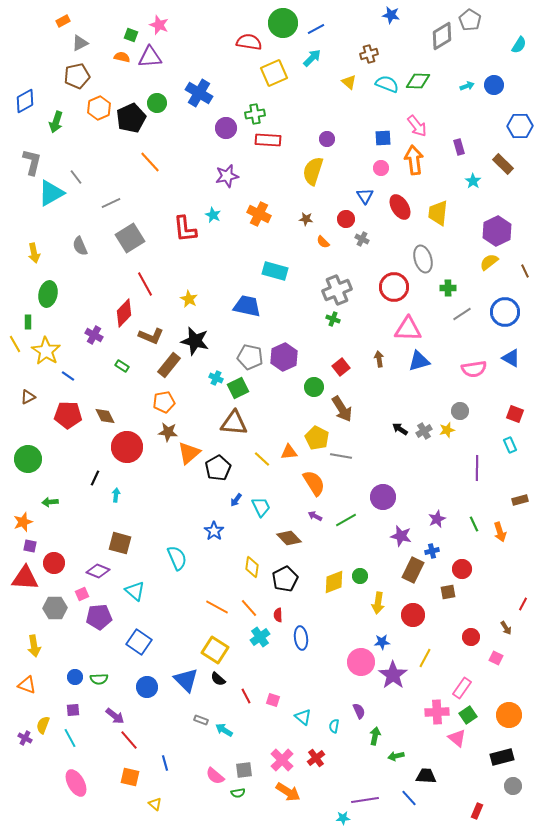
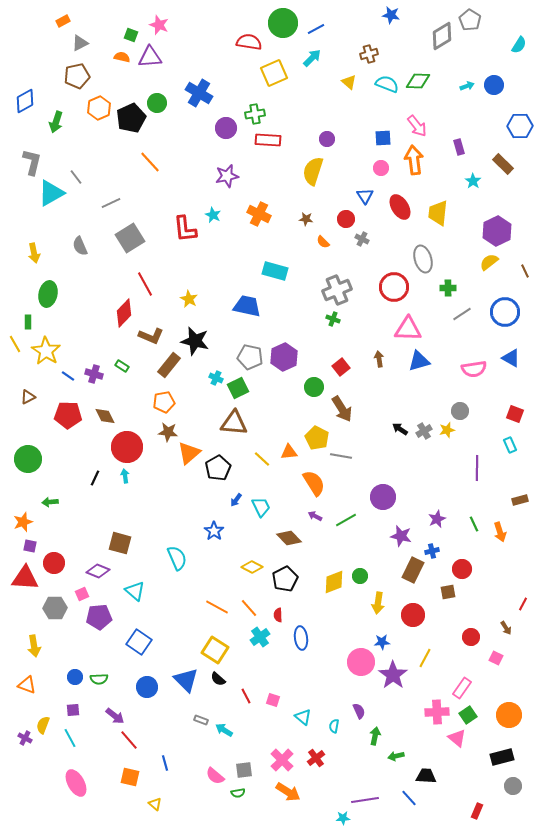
purple cross at (94, 335): moved 39 px down; rotated 12 degrees counterclockwise
cyan arrow at (116, 495): moved 9 px right, 19 px up; rotated 16 degrees counterclockwise
yellow diamond at (252, 567): rotated 70 degrees counterclockwise
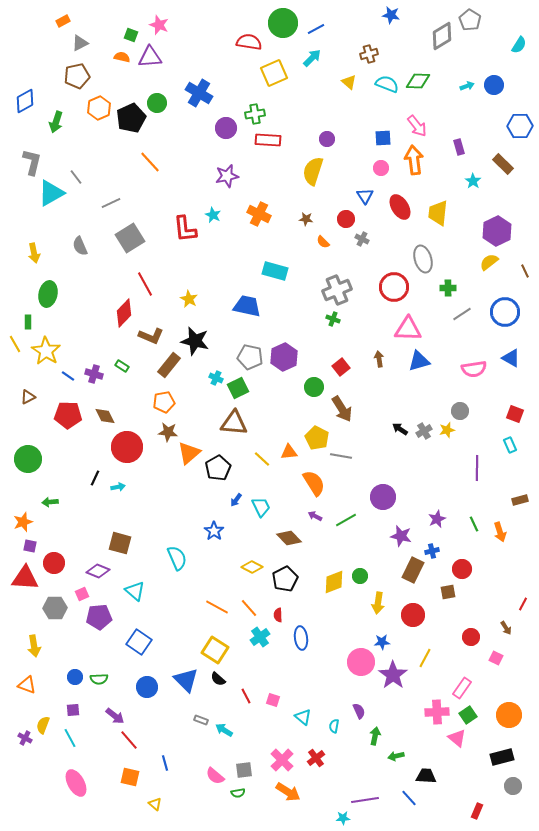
cyan arrow at (125, 476): moved 7 px left, 11 px down; rotated 88 degrees clockwise
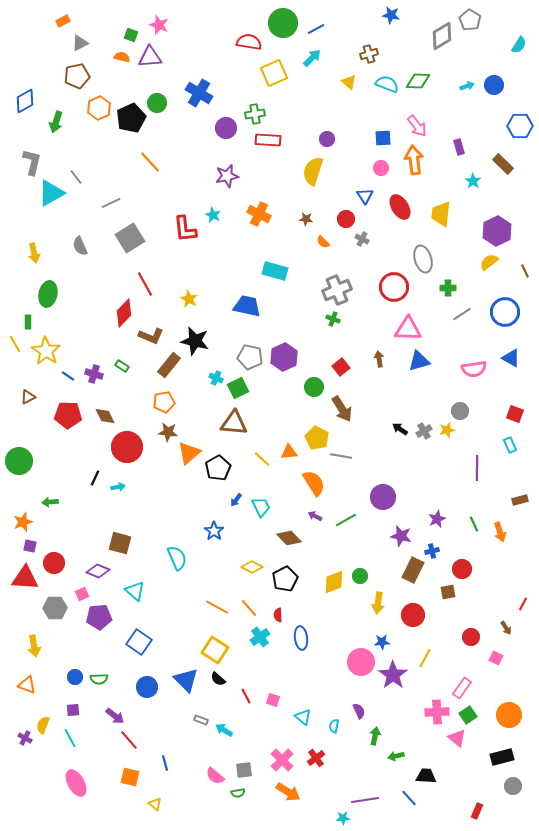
yellow trapezoid at (438, 213): moved 3 px right, 1 px down
green circle at (28, 459): moved 9 px left, 2 px down
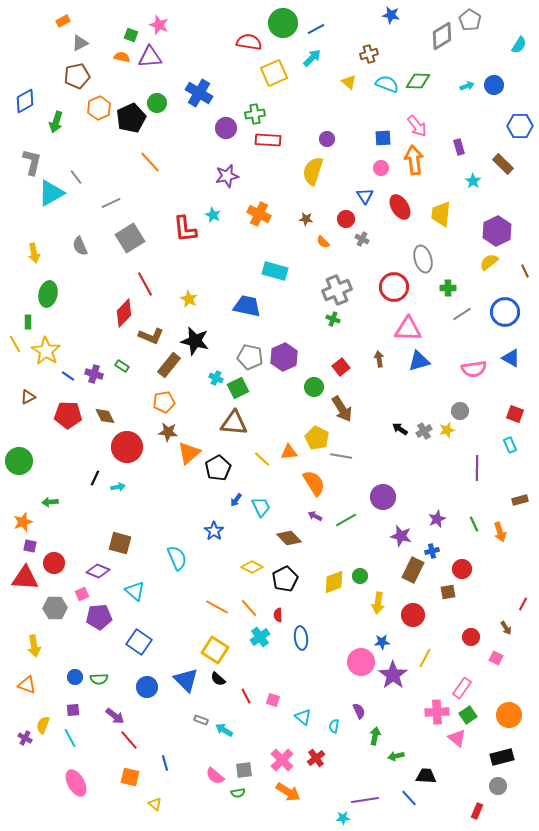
gray circle at (513, 786): moved 15 px left
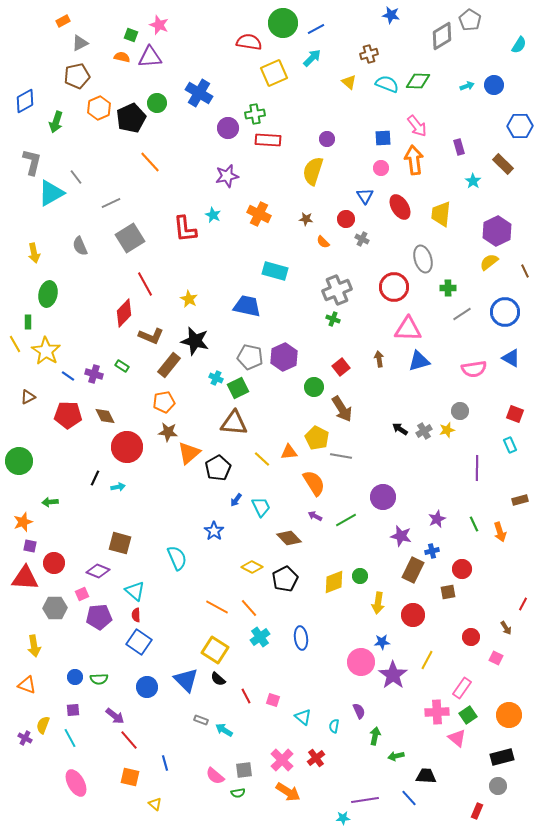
purple circle at (226, 128): moved 2 px right
red semicircle at (278, 615): moved 142 px left
yellow line at (425, 658): moved 2 px right, 2 px down
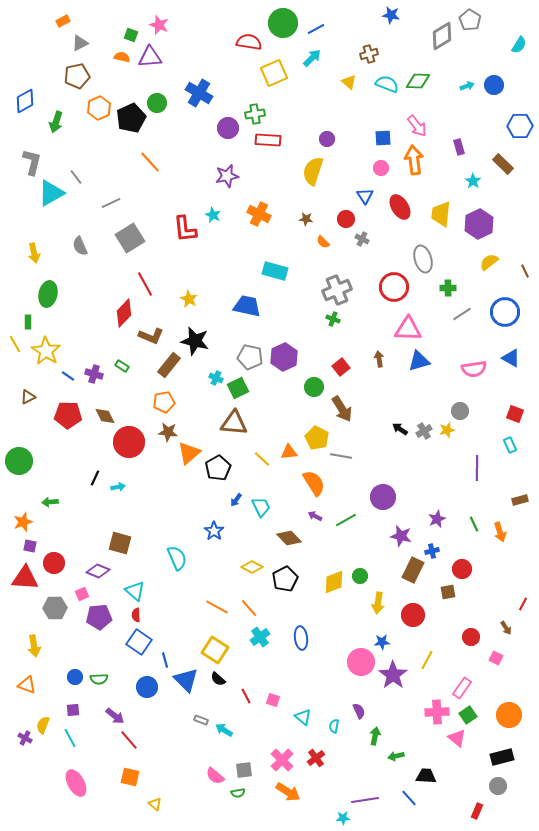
purple hexagon at (497, 231): moved 18 px left, 7 px up
red circle at (127, 447): moved 2 px right, 5 px up
blue line at (165, 763): moved 103 px up
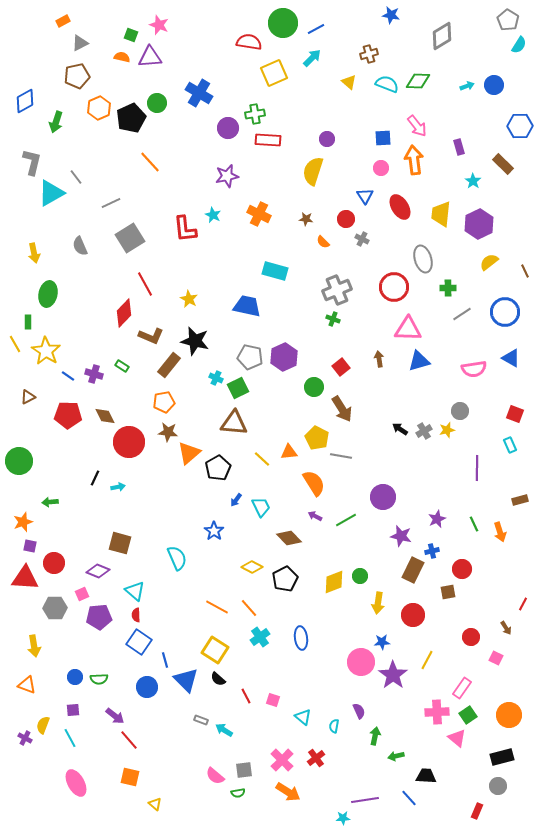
gray pentagon at (470, 20): moved 38 px right
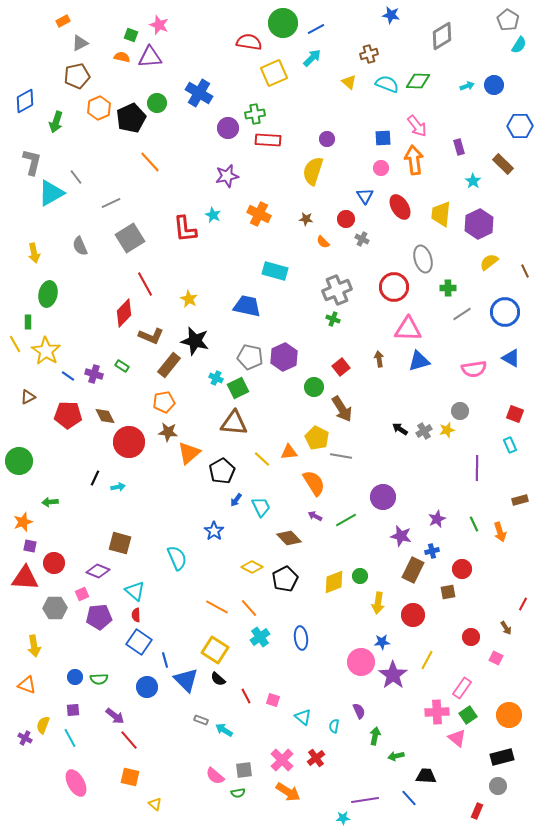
black pentagon at (218, 468): moved 4 px right, 3 px down
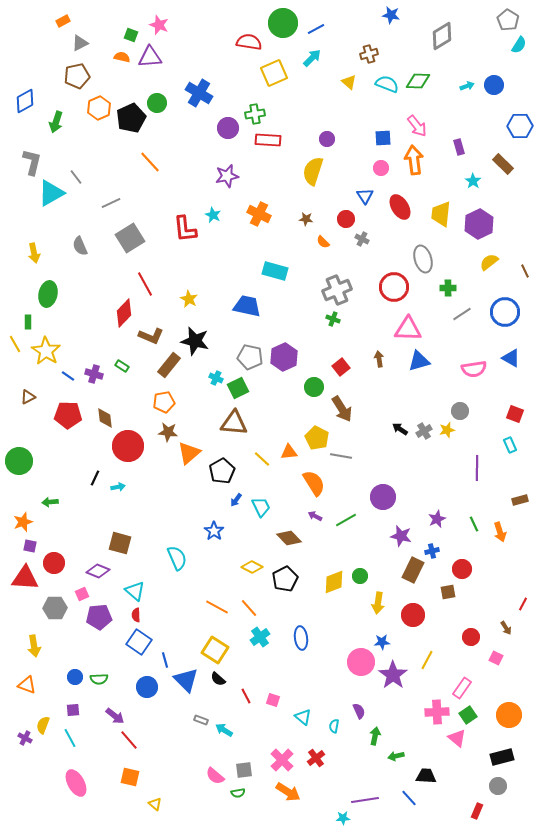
brown diamond at (105, 416): moved 2 px down; rotated 20 degrees clockwise
red circle at (129, 442): moved 1 px left, 4 px down
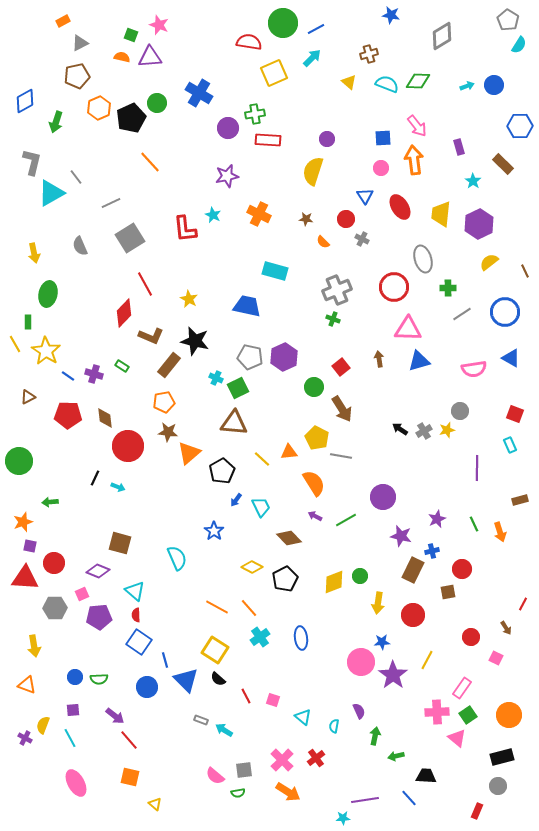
cyan arrow at (118, 487): rotated 32 degrees clockwise
